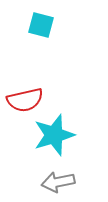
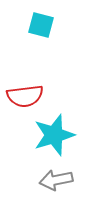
red semicircle: moved 4 px up; rotated 6 degrees clockwise
gray arrow: moved 2 px left, 2 px up
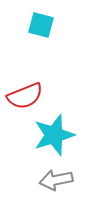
red semicircle: rotated 15 degrees counterclockwise
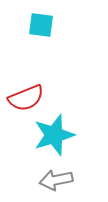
cyan square: rotated 8 degrees counterclockwise
red semicircle: moved 1 px right, 2 px down
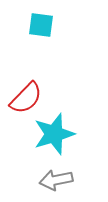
red semicircle: rotated 24 degrees counterclockwise
cyan star: moved 1 px up
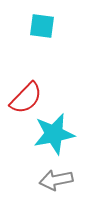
cyan square: moved 1 px right, 1 px down
cyan star: rotated 6 degrees clockwise
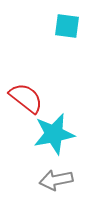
cyan square: moved 25 px right
red semicircle: rotated 96 degrees counterclockwise
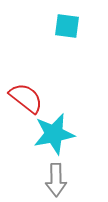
gray arrow: rotated 80 degrees counterclockwise
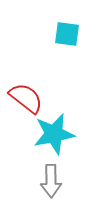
cyan square: moved 8 px down
gray arrow: moved 5 px left, 1 px down
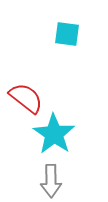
cyan star: rotated 27 degrees counterclockwise
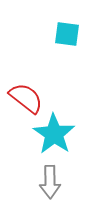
gray arrow: moved 1 px left, 1 px down
